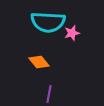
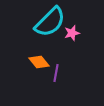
cyan semicircle: moved 2 px right; rotated 48 degrees counterclockwise
purple line: moved 7 px right, 21 px up
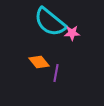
cyan semicircle: rotated 84 degrees clockwise
pink star: rotated 14 degrees clockwise
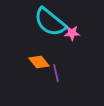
purple line: rotated 24 degrees counterclockwise
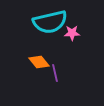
cyan semicircle: rotated 52 degrees counterclockwise
purple line: moved 1 px left
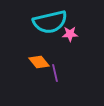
pink star: moved 2 px left, 1 px down
